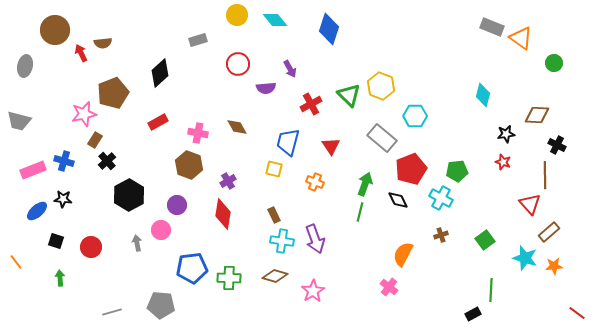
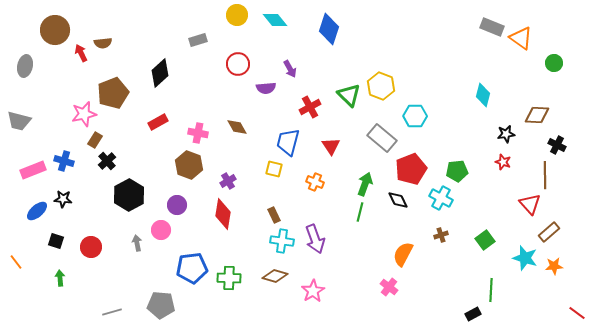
red cross at (311, 104): moved 1 px left, 3 px down
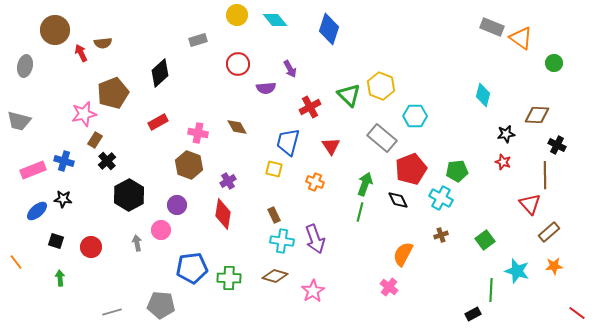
cyan star at (525, 258): moved 8 px left, 13 px down
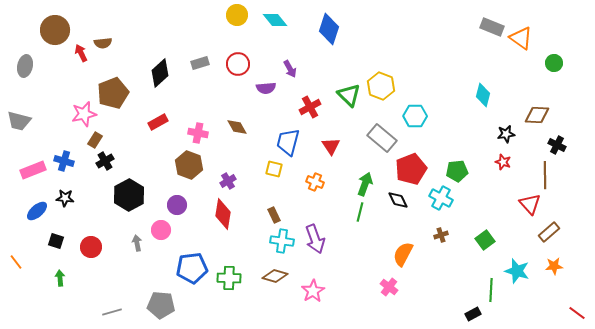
gray rectangle at (198, 40): moved 2 px right, 23 px down
black cross at (107, 161): moved 2 px left; rotated 12 degrees clockwise
black star at (63, 199): moved 2 px right, 1 px up
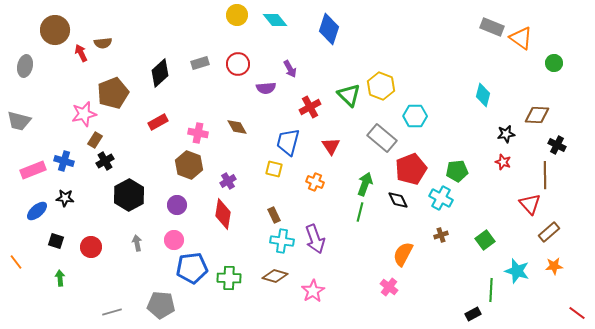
pink circle at (161, 230): moved 13 px right, 10 px down
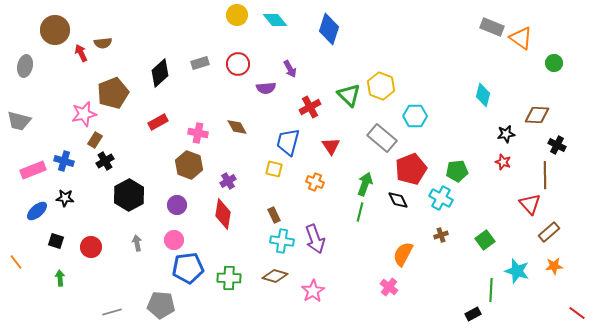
blue pentagon at (192, 268): moved 4 px left
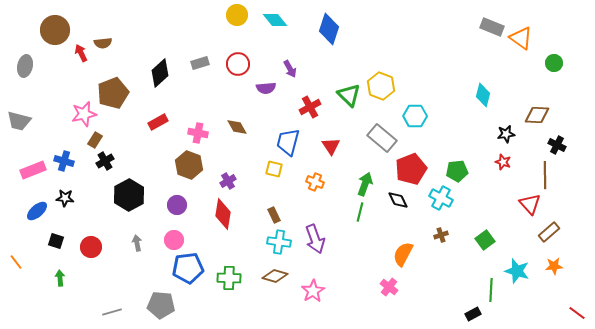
cyan cross at (282, 241): moved 3 px left, 1 px down
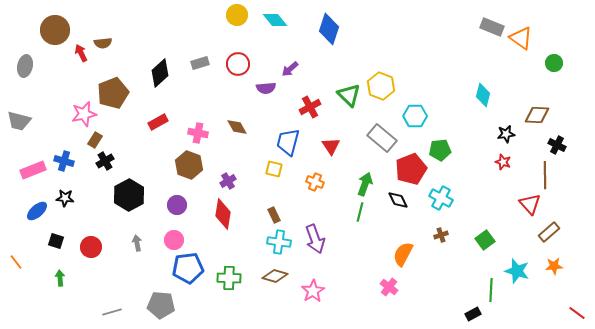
purple arrow at (290, 69): rotated 78 degrees clockwise
green pentagon at (457, 171): moved 17 px left, 21 px up
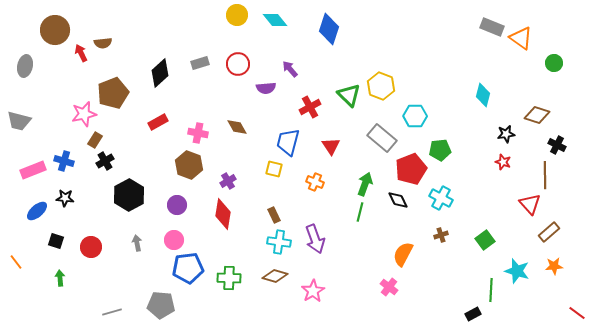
purple arrow at (290, 69): rotated 90 degrees clockwise
brown diamond at (537, 115): rotated 15 degrees clockwise
